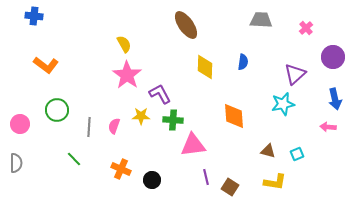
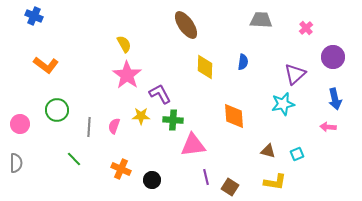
blue cross: rotated 18 degrees clockwise
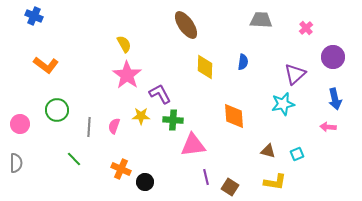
black circle: moved 7 px left, 2 px down
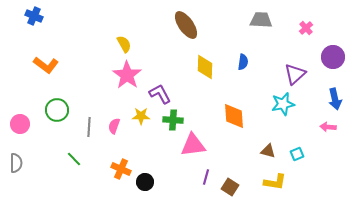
purple line: rotated 28 degrees clockwise
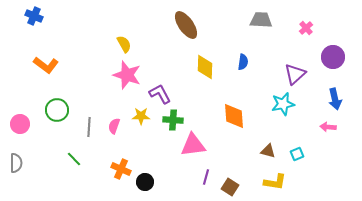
pink star: rotated 16 degrees counterclockwise
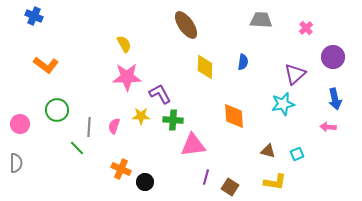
pink star: moved 2 px down; rotated 20 degrees counterclockwise
green line: moved 3 px right, 11 px up
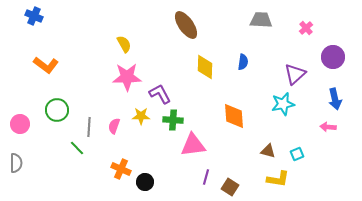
yellow L-shape: moved 3 px right, 3 px up
